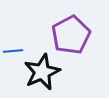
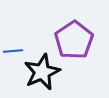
purple pentagon: moved 3 px right, 5 px down; rotated 6 degrees counterclockwise
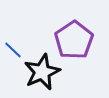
blue line: moved 1 px up; rotated 48 degrees clockwise
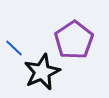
blue line: moved 1 px right, 2 px up
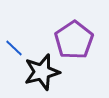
black star: rotated 9 degrees clockwise
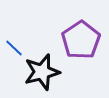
purple pentagon: moved 7 px right
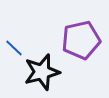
purple pentagon: rotated 21 degrees clockwise
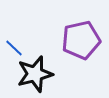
black star: moved 7 px left, 2 px down
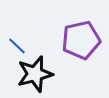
blue line: moved 3 px right, 2 px up
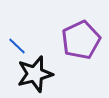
purple pentagon: rotated 12 degrees counterclockwise
